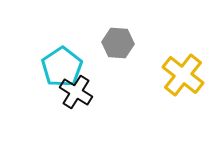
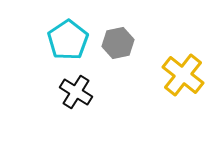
gray hexagon: rotated 16 degrees counterclockwise
cyan pentagon: moved 6 px right, 27 px up
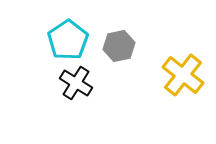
gray hexagon: moved 1 px right, 3 px down
black cross: moved 9 px up
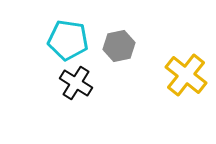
cyan pentagon: rotated 30 degrees counterclockwise
yellow cross: moved 3 px right
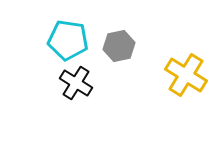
yellow cross: rotated 6 degrees counterclockwise
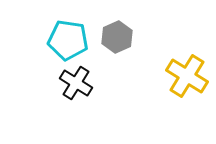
gray hexagon: moved 2 px left, 9 px up; rotated 12 degrees counterclockwise
yellow cross: moved 1 px right, 1 px down
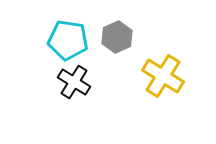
yellow cross: moved 24 px left
black cross: moved 2 px left, 1 px up
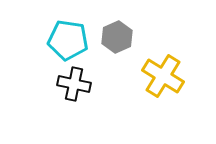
black cross: moved 2 px down; rotated 20 degrees counterclockwise
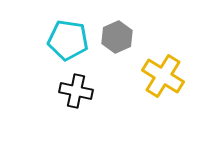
black cross: moved 2 px right, 7 px down
